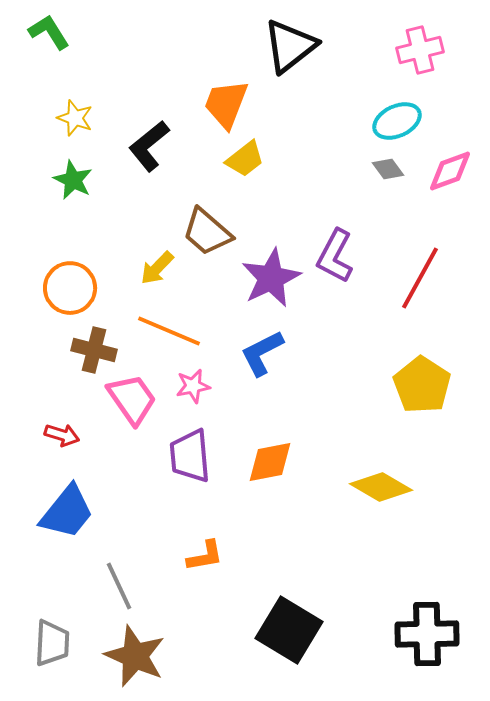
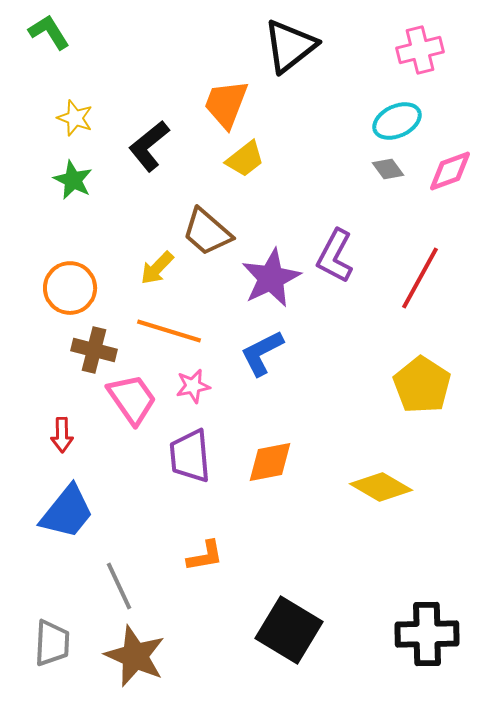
orange line: rotated 6 degrees counterclockwise
red arrow: rotated 72 degrees clockwise
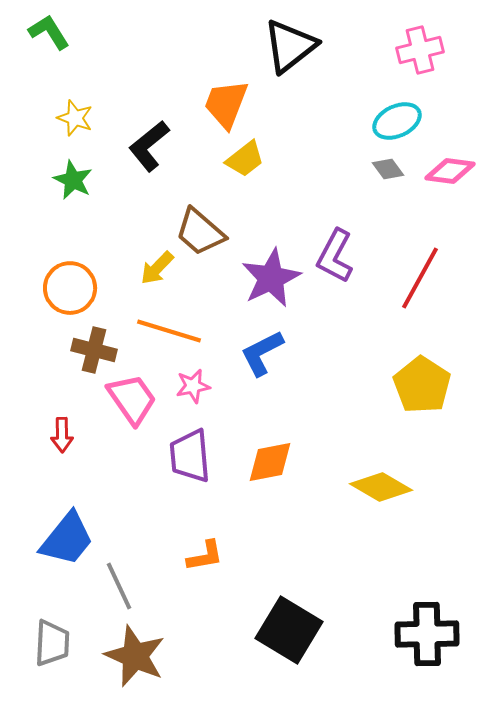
pink diamond: rotated 27 degrees clockwise
brown trapezoid: moved 7 px left
blue trapezoid: moved 27 px down
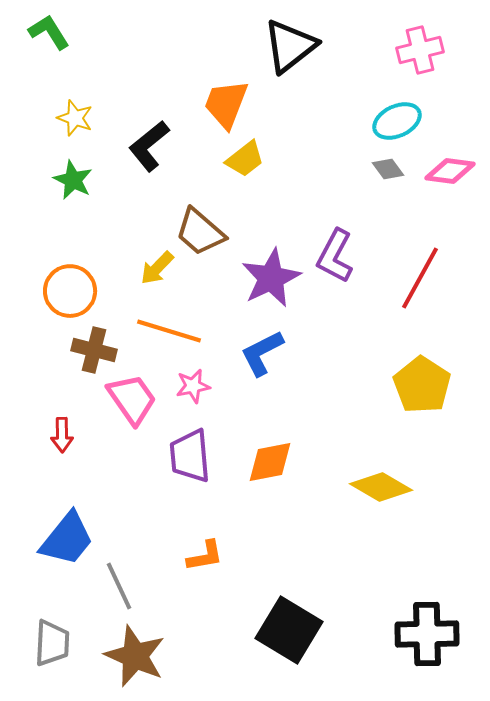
orange circle: moved 3 px down
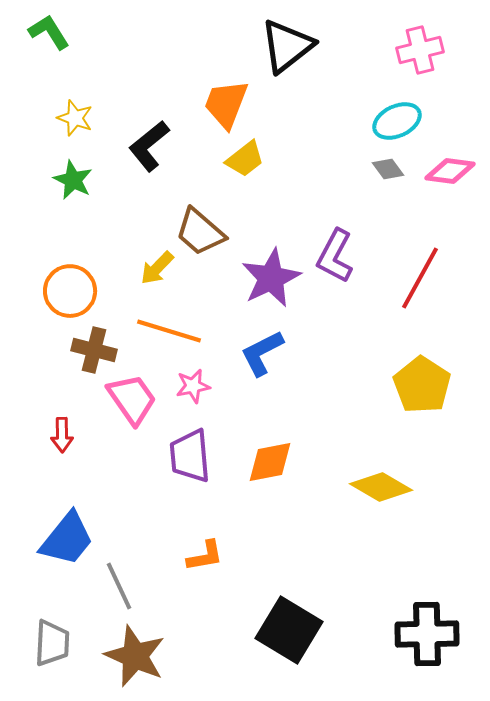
black triangle: moved 3 px left
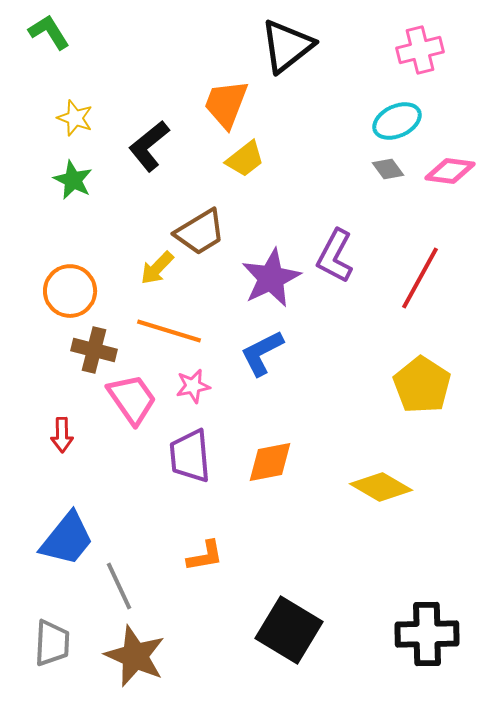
brown trapezoid: rotated 72 degrees counterclockwise
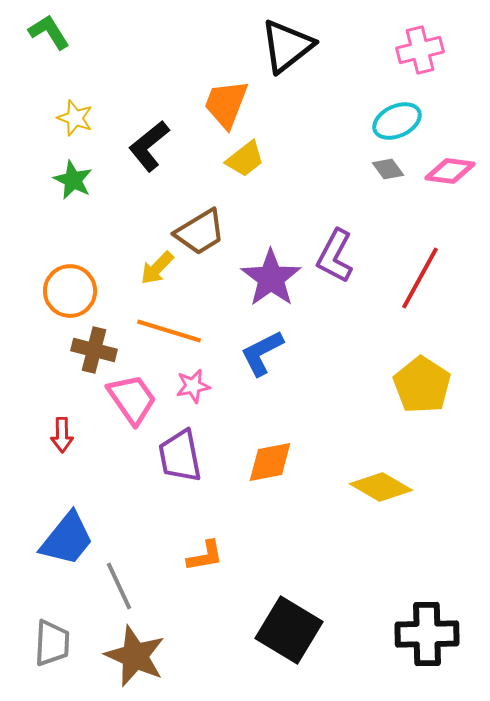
purple star: rotated 10 degrees counterclockwise
purple trapezoid: moved 10 px left; rotated 6 degrees counterclockwise
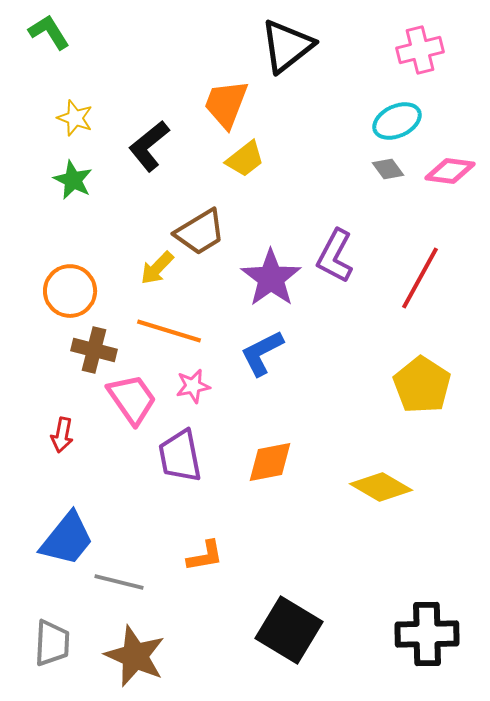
red arrow: rotated 12 degrees clockwise
gray line: moved 4 px up; rotated 51 degrees counterclockwise
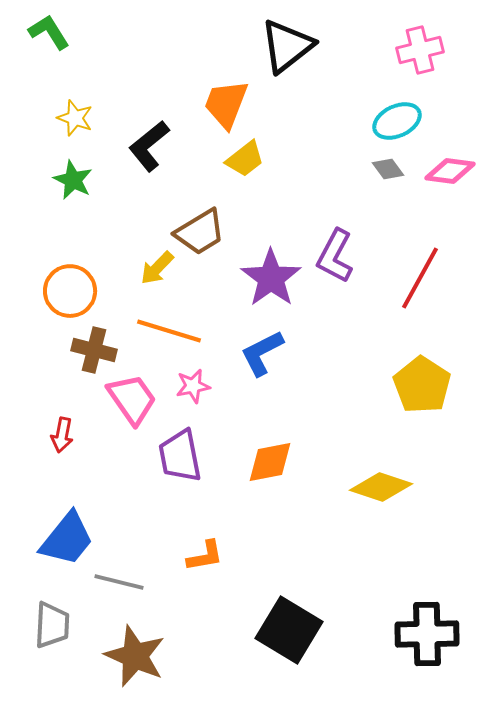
yellow diamond: rotated 12 degrees counterclockwise
gray trapezoid: moved 18 px up
